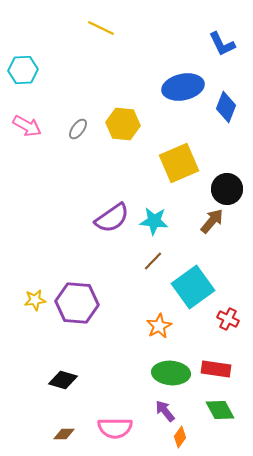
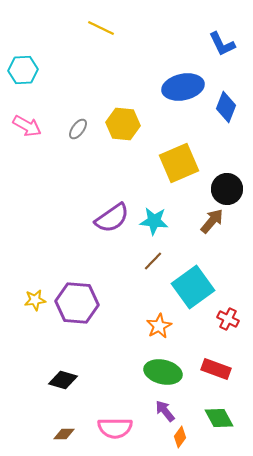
red rectangle: rotated 12 degrees clockwise
green ellipse: moved 8 px left, 1 px up; rotated 9 degrees clockwise
green diamond: moved 1 px left, 8 px down
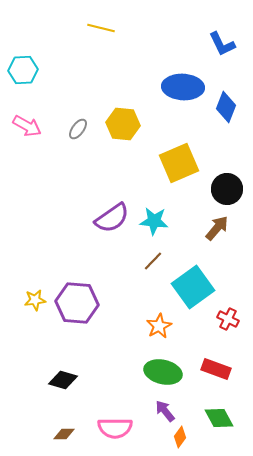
yellow line: rotated 12 degrees counterclockwise
blue ellipse: rotated 15 degrees clockwise
brown arrow: moved 5 px right, 7 px down
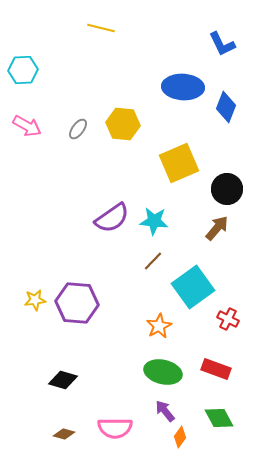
brown diamond: rotated 15 degrees clockwise
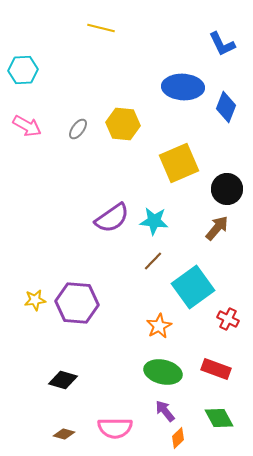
orange diamond: moved 2 px left, 1 px down; rotated 10 degrees clockwise
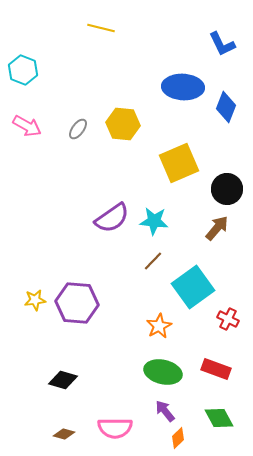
cyan hexagon: rotated 24 degrees clockwise
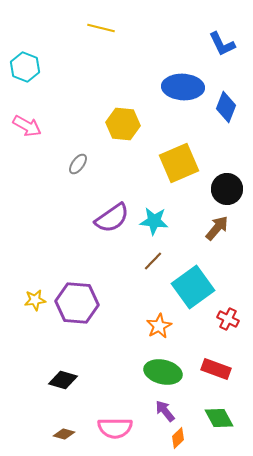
cyan hexagon: moved 2 px right, 3 px up
gray ellipse: moved 35 px down
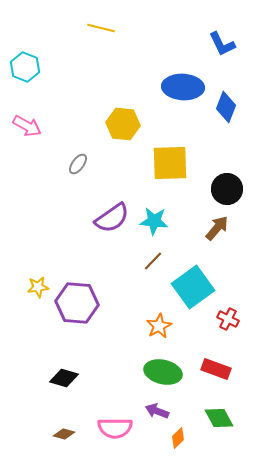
yellow square: moved 9 px left; rotated 21 degrees clockwise
yellow star: moved 3 px right, 13 px up
black diamond: moved 1 px right, 2 px up
purple arrow: moved 8 px left; rotated 30 degrees counterclockwise
